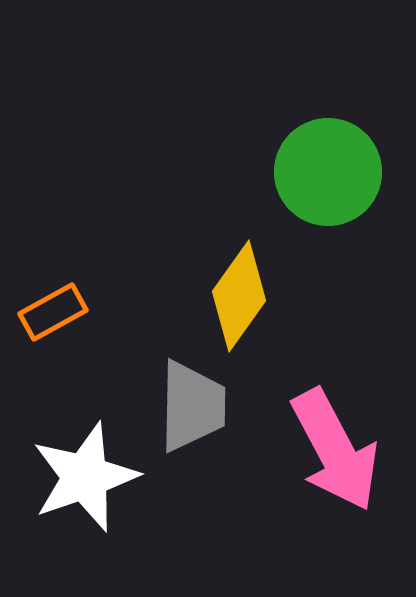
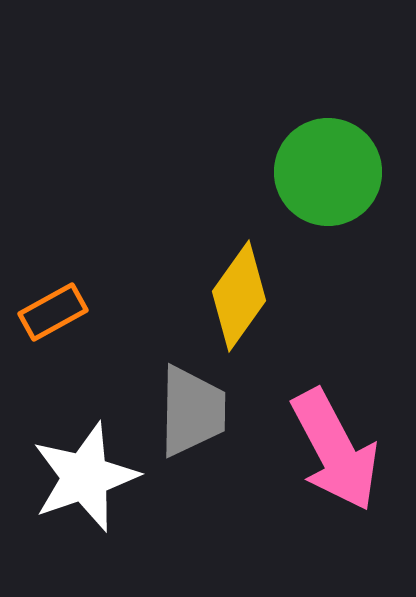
gray trapezoid: moved 5 px down
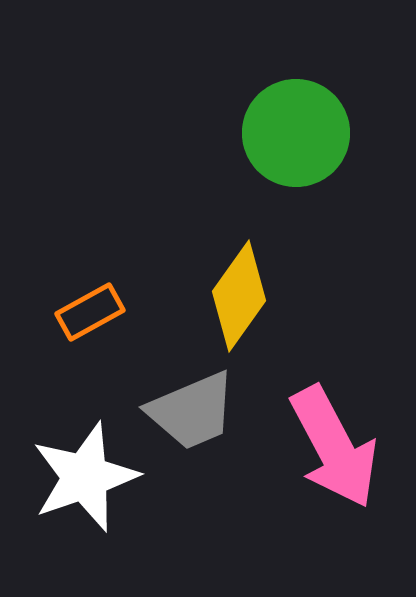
green circle: moved 32 px left, 39 px up
orange rectangle: moved 37 px right
gray trapezoid: rotated 66 degrees clockwise
pink arrow: moved 1 px left, 3 px up
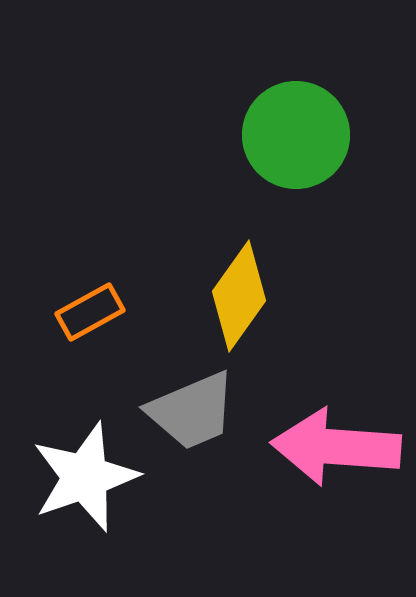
green circle: moved 2 px down
pink arrow: moved 2 px right; rotated 122 degrees clockwise
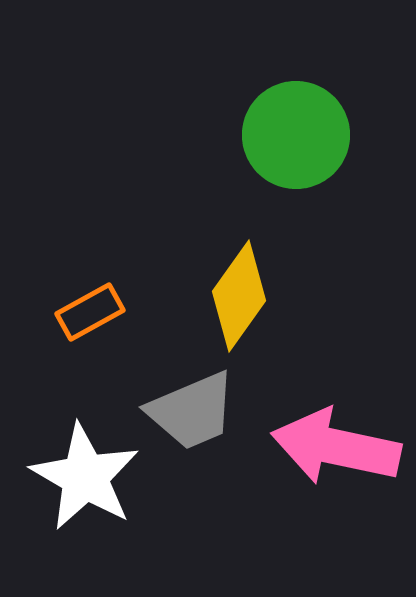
pink arrow: rotated 8 degrees clockwise
white star: rotated 23 degrees counterclockwise
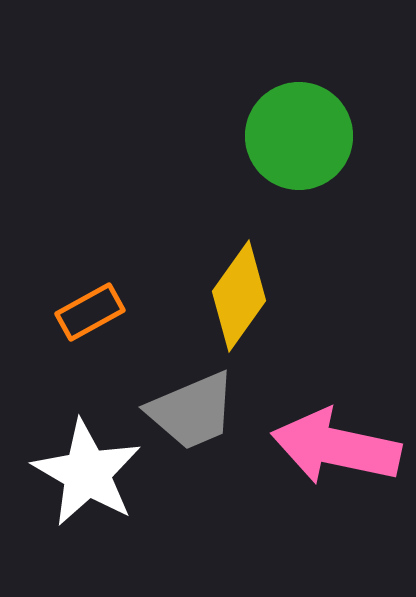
green circle: moved 3 px right, 1 px down
white star: moved 2 px right, 4 px up
